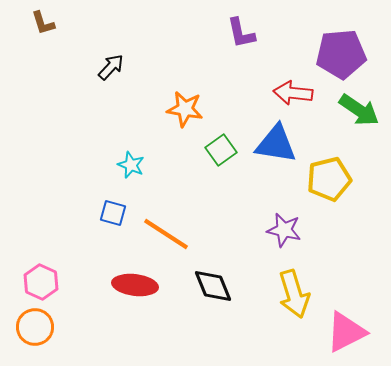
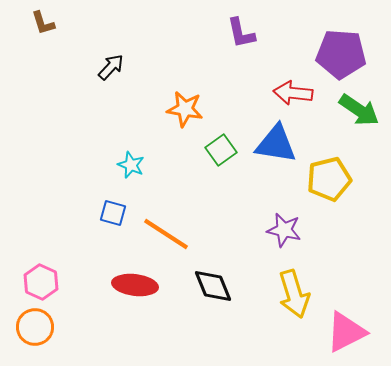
purple pentagon: rotated 9 degrees clockwise
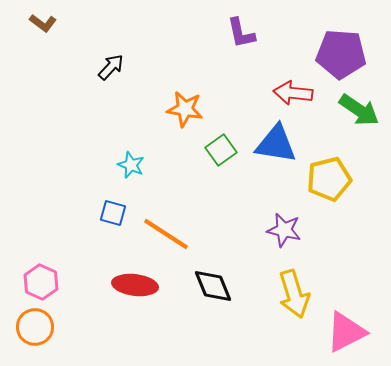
brown L-shape: rotated 36 degrees counterclockwise
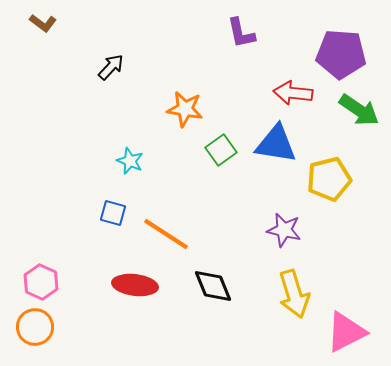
cyan star: moved 1 px left, 4 px up
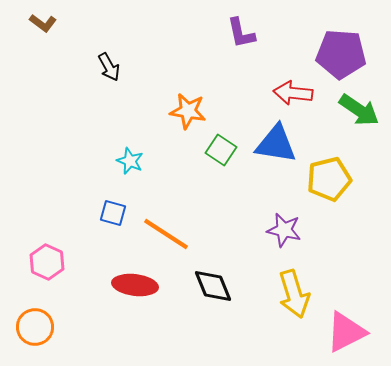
black arrow: moved 2 px left; rotated 108 degrees clockwise
orange star: moved 3 px right, 2 px down
green square: rotated 20 degrees counterclockwise
pink hexagon: moved 6 px right, 20 px up
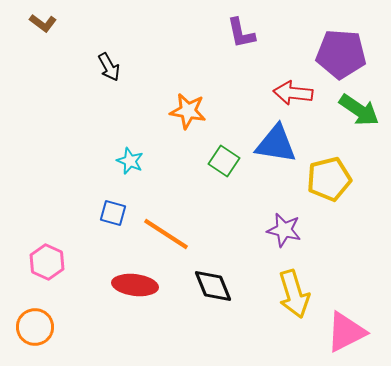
green square: moved 3 px right, 11 px down
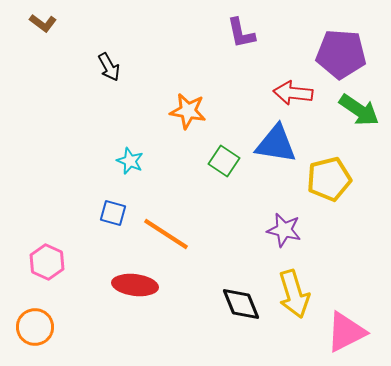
black diamond: moved 28 px right, 18 px down
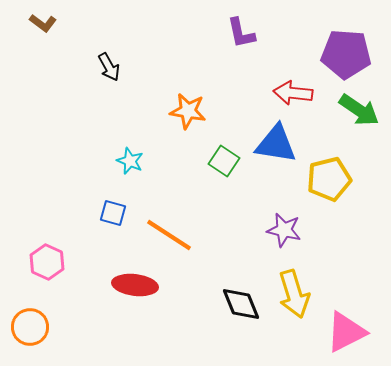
purple pentagon: moved 5 px right
orange line: moved 3 px right, 1 px down
orange circle: moved 5 px left
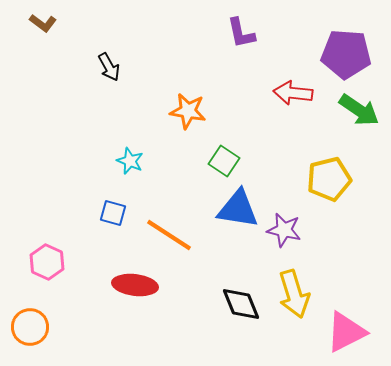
blue triangle: moved 38 px left, 65 px down
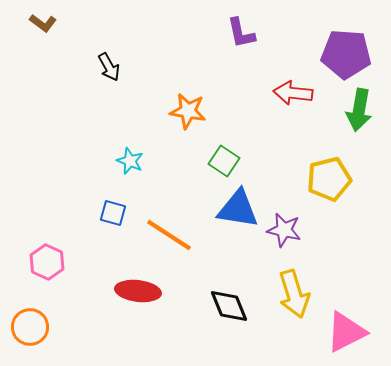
green arrow: rotated 66 degrees clockwise
red ellipse: moved 3 px right, 6 px down
black diamond: moved 12 px left, 2 px down
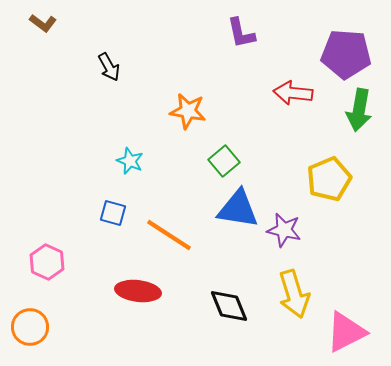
green square: rotated 16 degrees clockwise
yellow pentagon: rotated 9 degrees counterclockwise
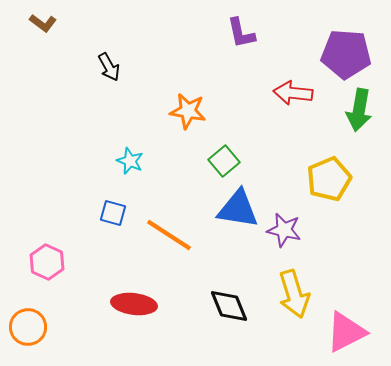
red ellipse: moved 4 px left, 13 px down
orange circle: moved 2 px left
